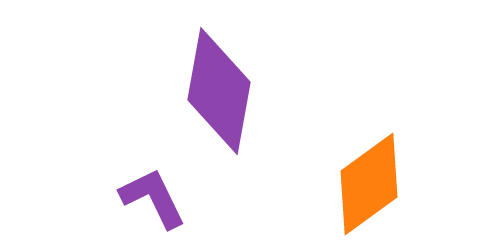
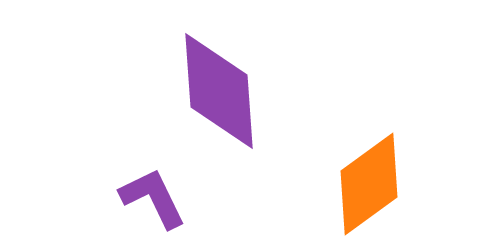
purple diamond: rotated 14 degrees counterclockwise
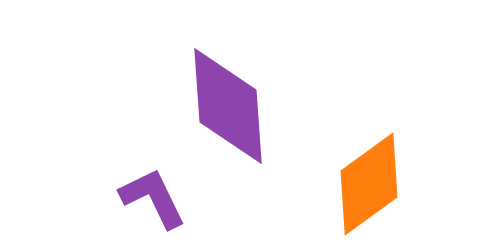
purple diamond: moved 9 px right, 15 px down
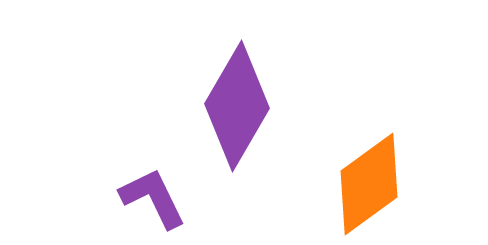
purple diamond: moved 9 px right; rotated 34 degrees clockwise
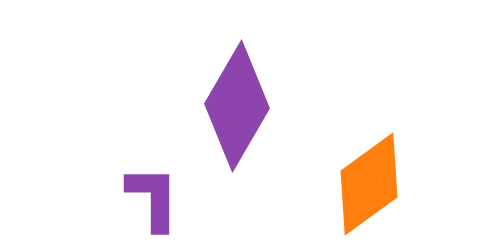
purple L-shape: rotated 26 degrees clockwise
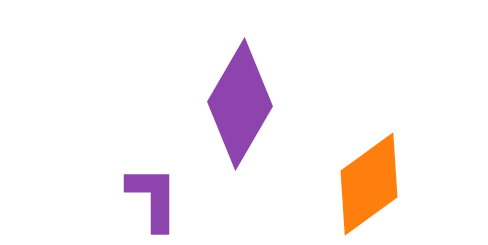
purple diamond: moved 3 px right, 2 px up
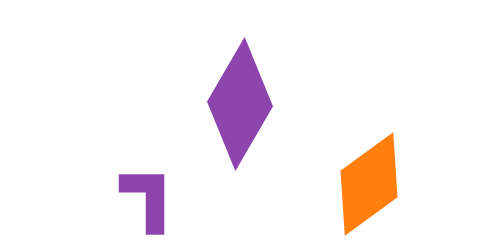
purple L-shape: moved 5 px left
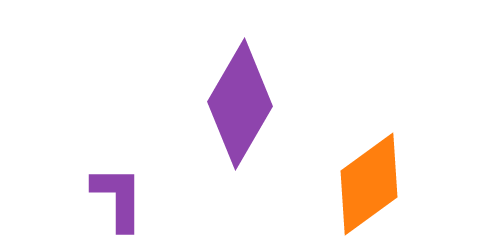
purple L-shape: moved 30 px left
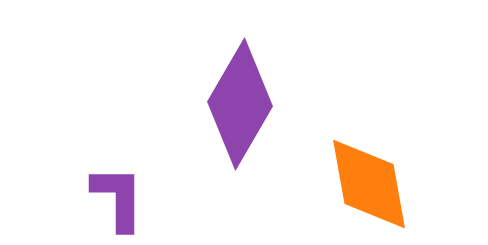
orange diamond: rotated 64 degrees counterclockwise
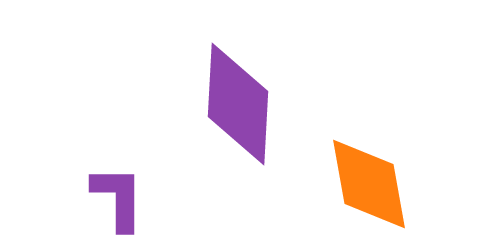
purple diamond: moved 2 px left; rotated 27 degrees counterclockwise
